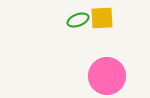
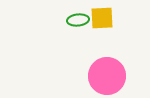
green ellipse: rotated 15 degrees clockwise
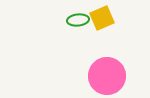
yellow square: rotated 20 degrees counterclockwise
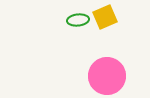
yellow square: moved 3 px right, 1 px up
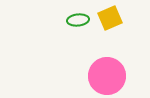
yellow square: moved 5 px right, 1 px down
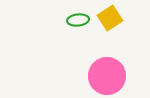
yellow square: rotated 10 degrees counterclockwise
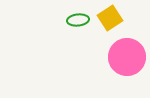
pink circle: moved 20 px right, 19 px up
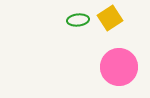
pink circle: moved 8 px left, 10 px down
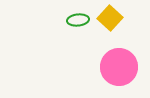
yellow square: rotated 15 degrees counterclockwise
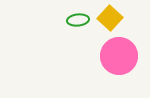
pink circle: moved 11 px up
